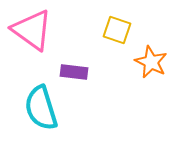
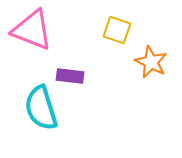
pink triangle: rotated 15 degrees counterclockwise
purple rectangle: moved 4 px left, 4 px down
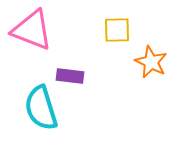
yellow square: rotated 20 degrees counterclockwise
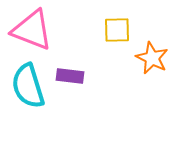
orange star: moved 1 px right, 4 px up
cyan semicircle: moved 13 px left, 22 px up
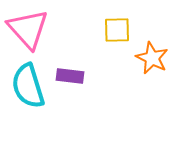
pink triangle: moved 4 px left, 1 px up; rotated 27 degrees clockwise
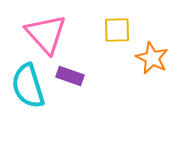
pink triangle: moved 18 px right, 5 px down
purple rectangle: rotated 12 degrees clockwise
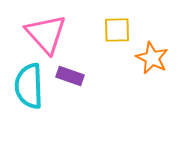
cyan semicircle: moved 1 px right; rotated 15 degrees clockwise
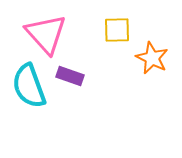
cyan semicircle: rotated 18 degrees counterclockwise
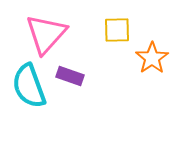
pink triangle: rotated 24 degrees clockwise
orange star: rotated 12 degrees clockwise
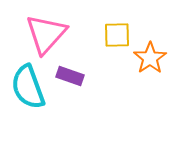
yellow square: moved 5 px down
orange star: moved 2 px left
cyan semicircle: moved 1 px left, 1 px down
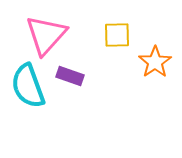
pink triangle: moved 1 px down
orange star: moved 5 px right, 4 px down
cyan semicircle: moved 1 px up
